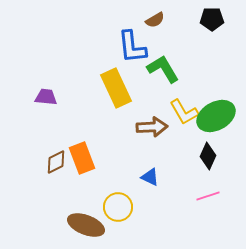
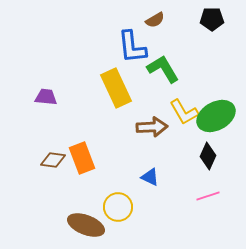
brown diamond: moved 3 px left, 2 px up; rotated 35 degrees clockwise
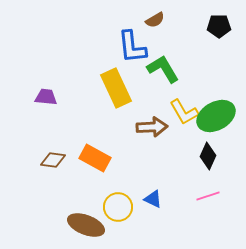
black pentagon: moved 7 px right, 7 px down
orange rectangle: moved 13 px right; rotated 40 degrees counterclockwise
blue triangle: moved 3 px right, 22 px down
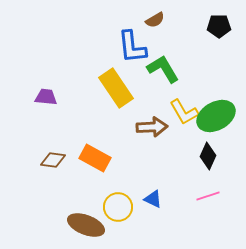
yellow rectangle: rotated 9 degrees counterclockwise
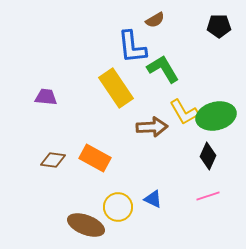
green ellipse: rotated 15 degrees clockwise
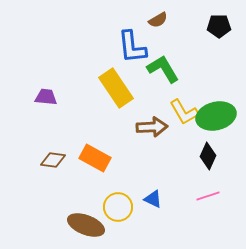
brown semicircle: moved 3 px right
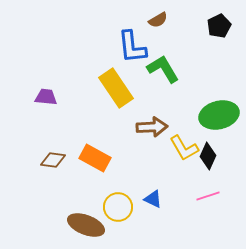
black pentagon: rotated 25 degrees counterclockwise
yellow L-shape: moved 36 px down
green ellipse: moved 3 px right, 1 px up
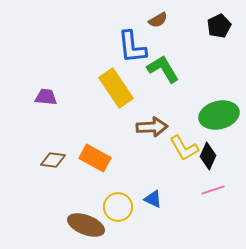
pink line: moved 5 px right, 6 px up
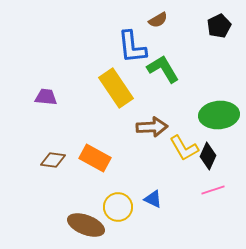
green ellipse: rotated 9 degrees clockwise
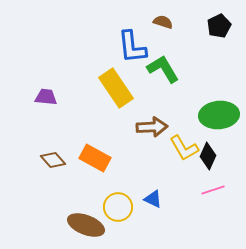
brown semicircle: moved 5 px right, 2 px down; rotated 132 degrees counterclockwise
brown diamond: rotated 40 degrees clockwise
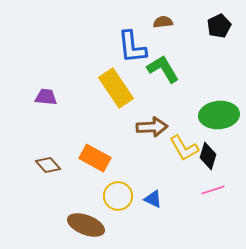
brown semicircle: rotated 24 degrees counterclockwise
black diamond: rotated 8 degrees counterclockwise
brown diamond: moved 5 px left, 5 px down
yellow circle: moved 11 px up
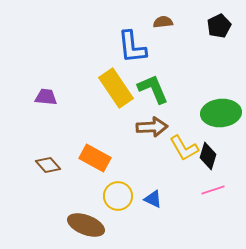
green L-shape: moved 10 px left, 20 px down; rotated 8 degrees clockwise
green ellipse: moved 2 px right, 2 px up
